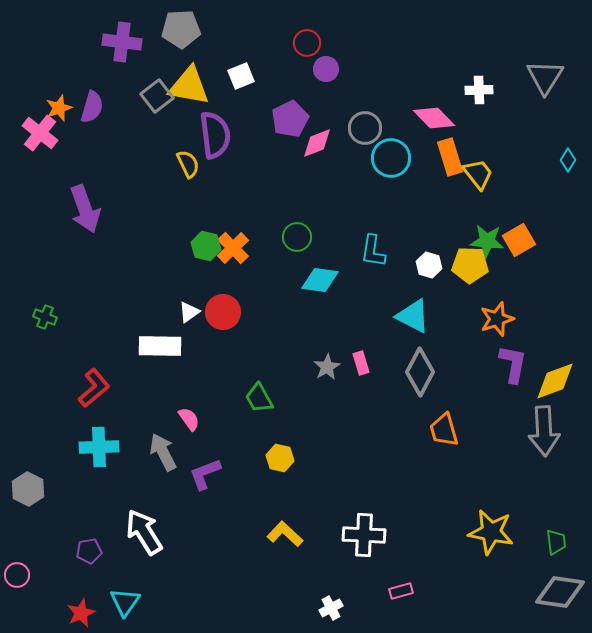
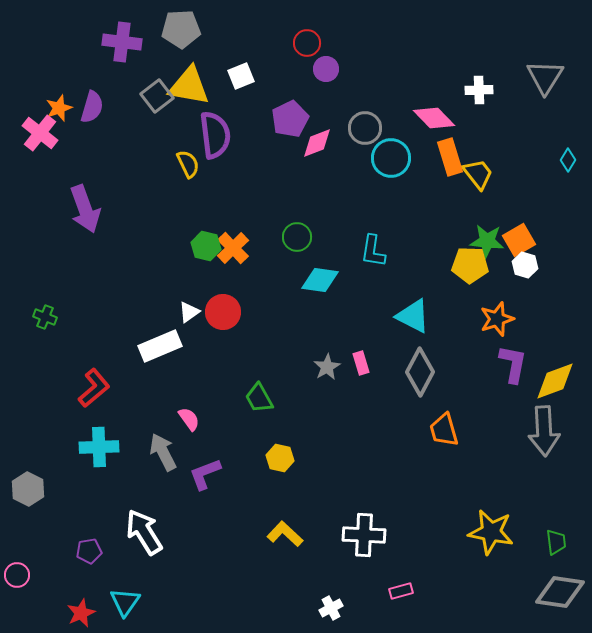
white hexagon at (429, 265): moved 96 px right
white rectangle at (160, 346): rotated 24 degrees counterclockwise
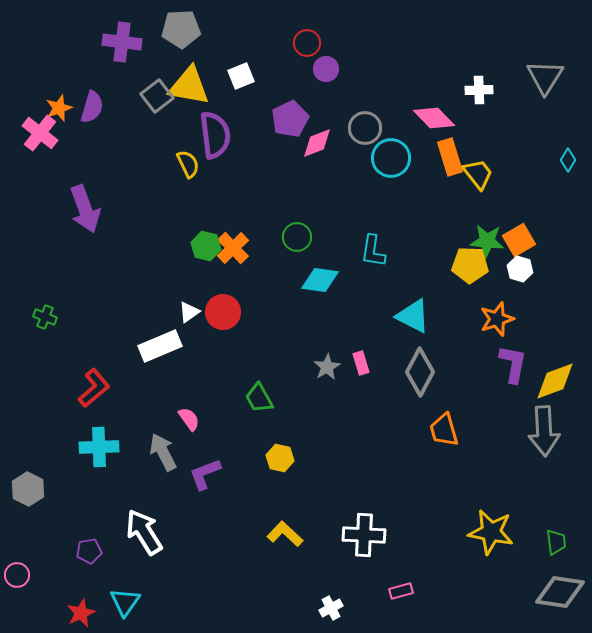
white hexagon at (525, 265): moved 5 px left, 4 px down
